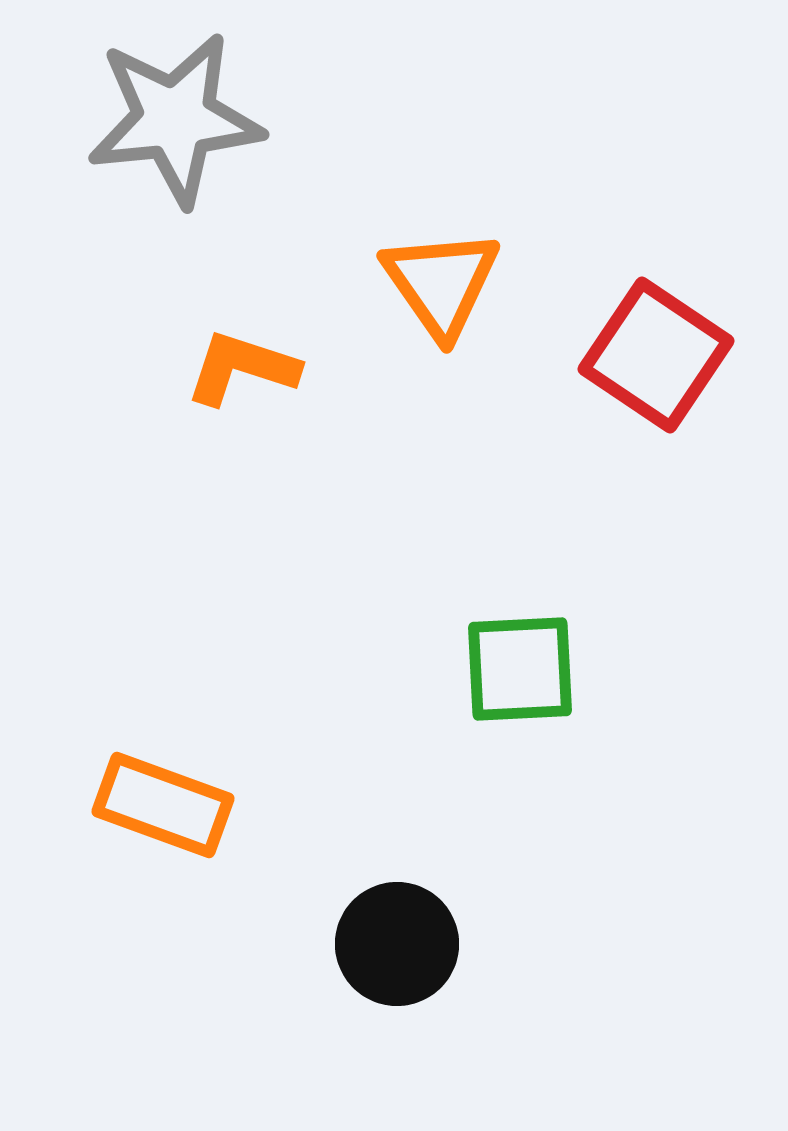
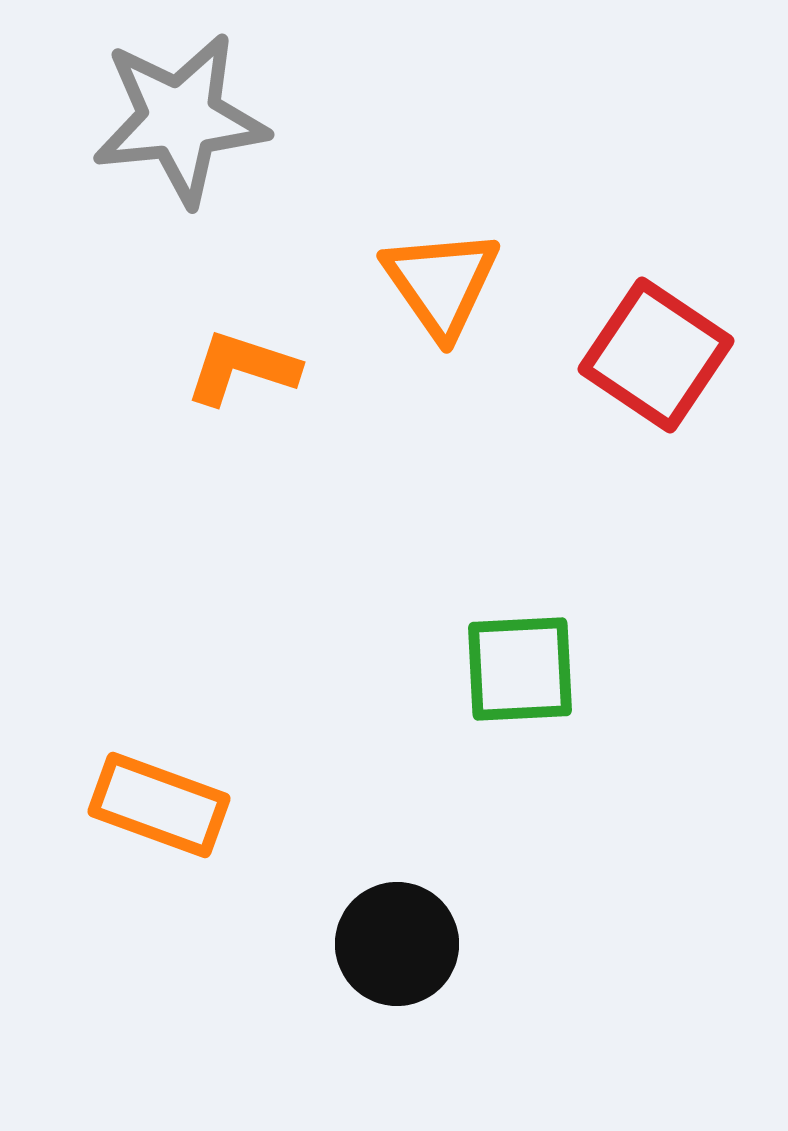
gray star: moved 5 px right
orange rectangle: moved 4 px left
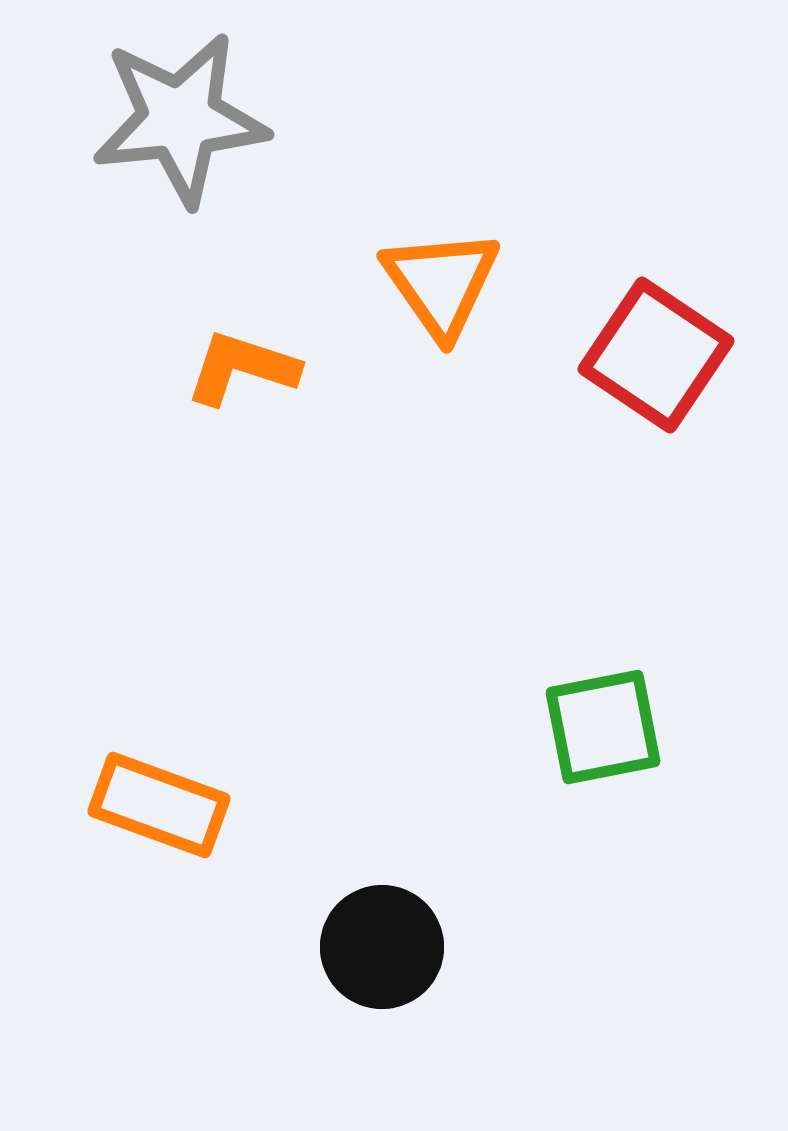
green square: moved 83 px right, 58 px down; rotated 8 degrees counterclockwise
black circle: moved 15 px left, 3 px down
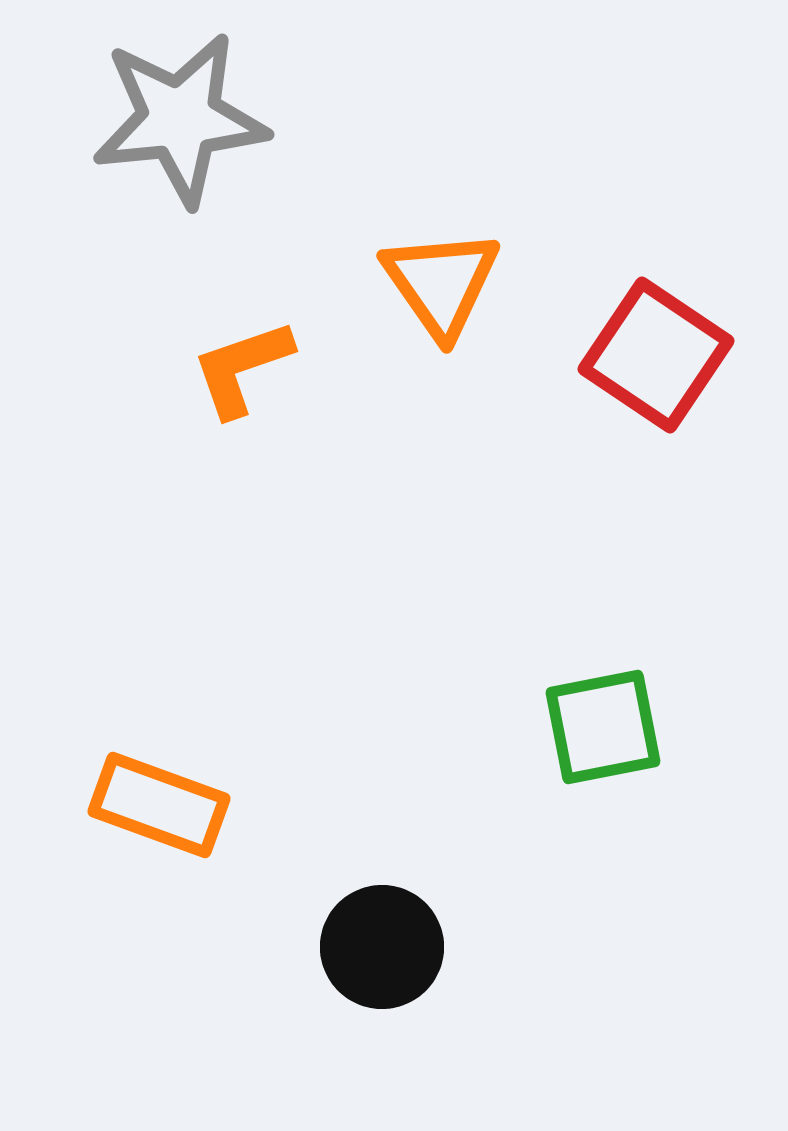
orange L-shape: rotated 37 degrees counterclockwise
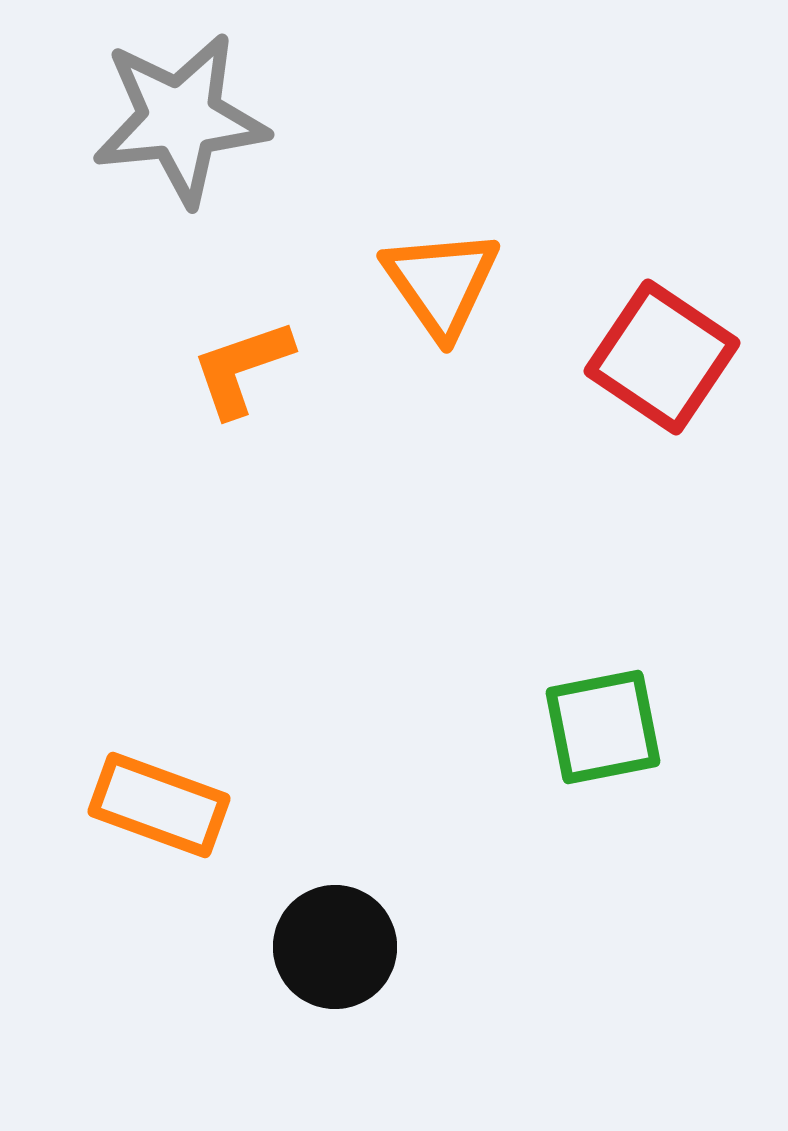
red square: moved 6 px right, 2 px down
black circle: moved 47 px left
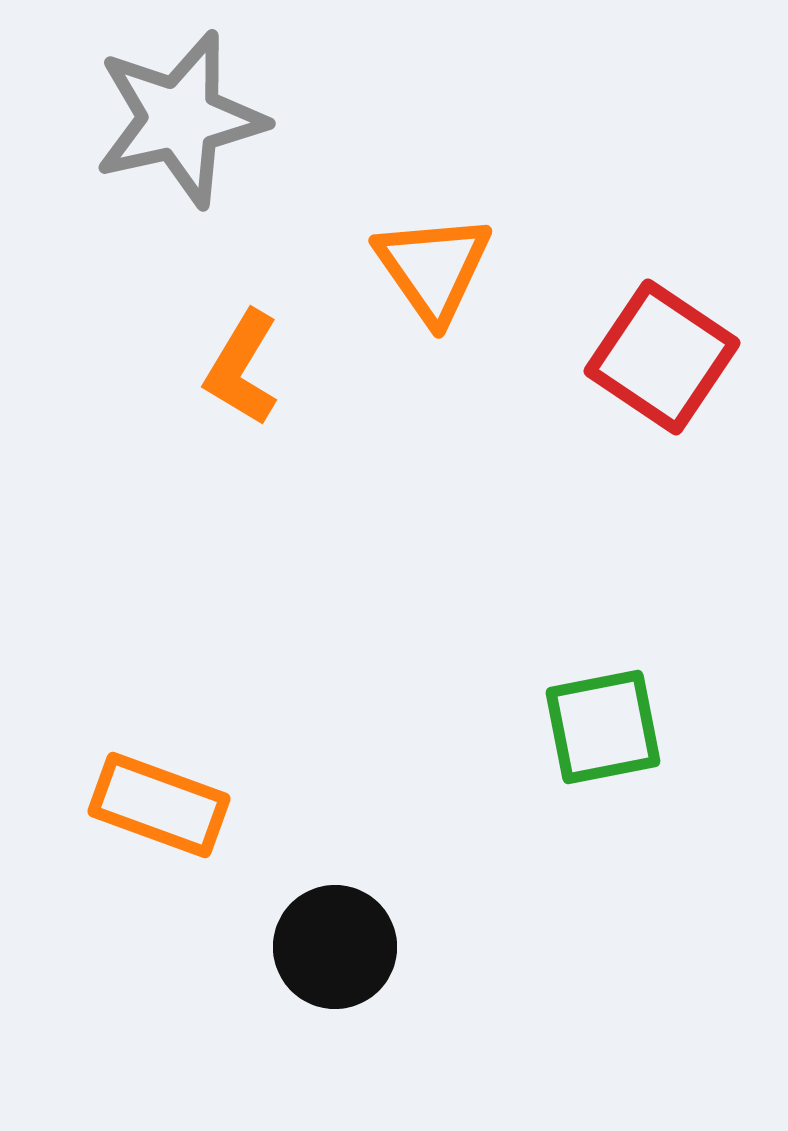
gray star: rotated 7 degrees counterclockwise
orange triangle: moved 8 px left, 15 px up
orange L-shape: rotated 40 degrees counterclockwise
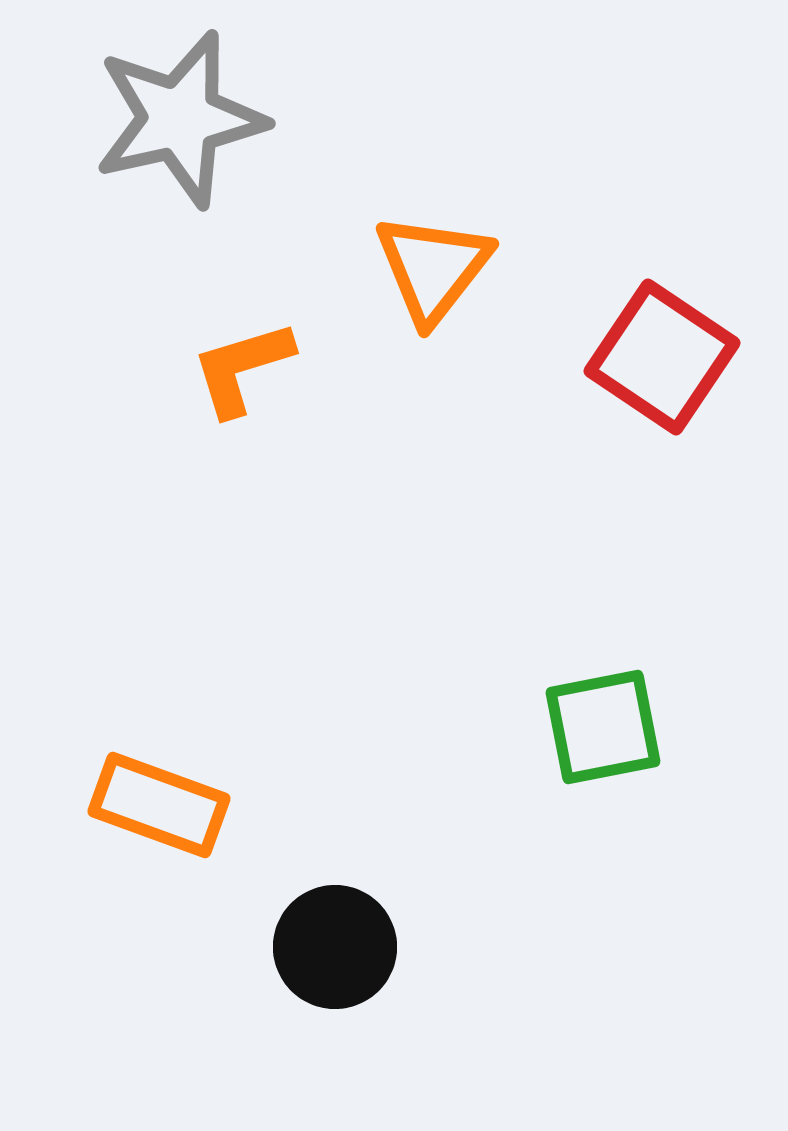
orange triangle: rotated 13 degrees clockwise
orange L-shape: rotated 42 degrees clockwise
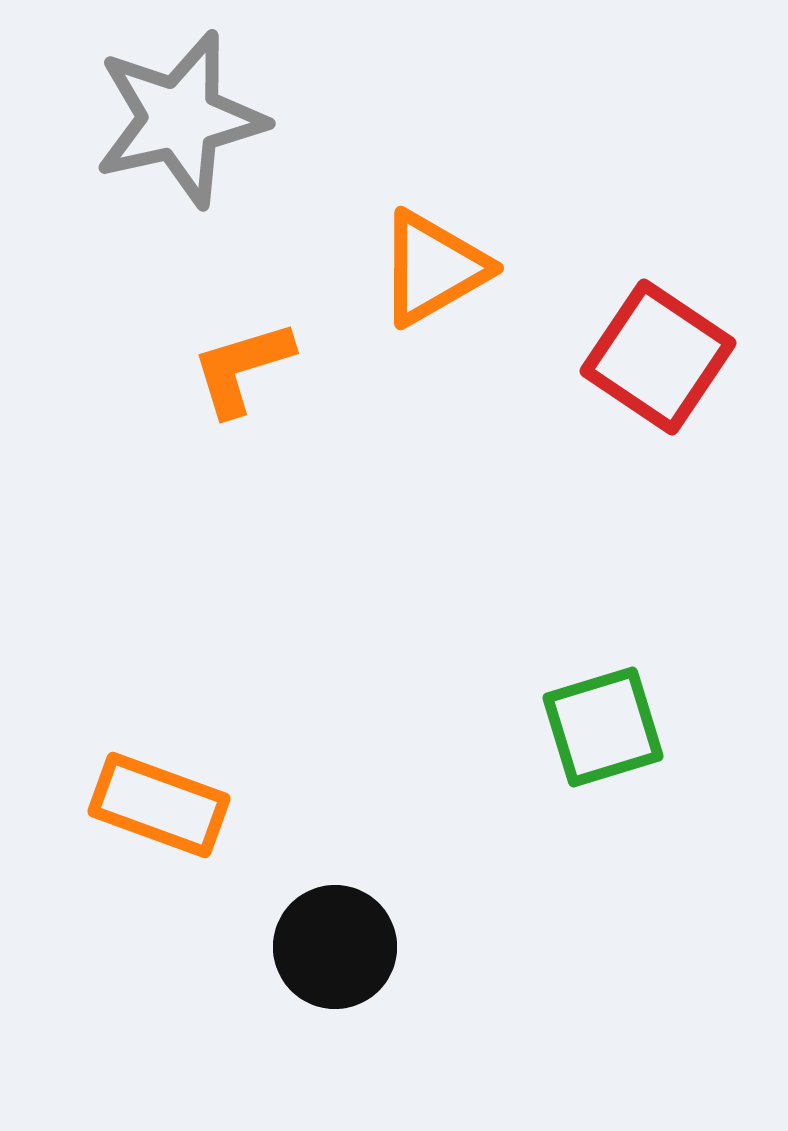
orange triangle: rotated 22 degrees clockwise
red square: moved 4 px left
green square: rotated 6 degrees counterclockwise
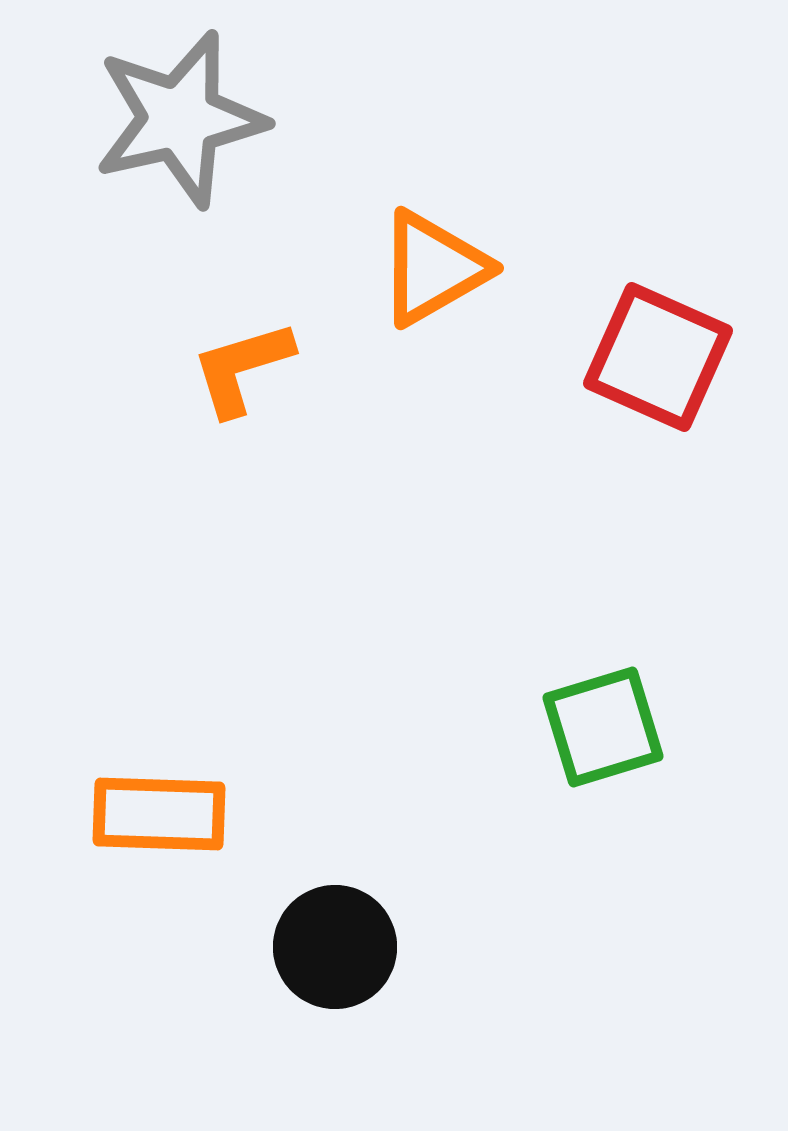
red square: rotated 10 degrees counterclockwise
orange rectangle: moved 9 px down; rotated 18 degrees counterclockwise
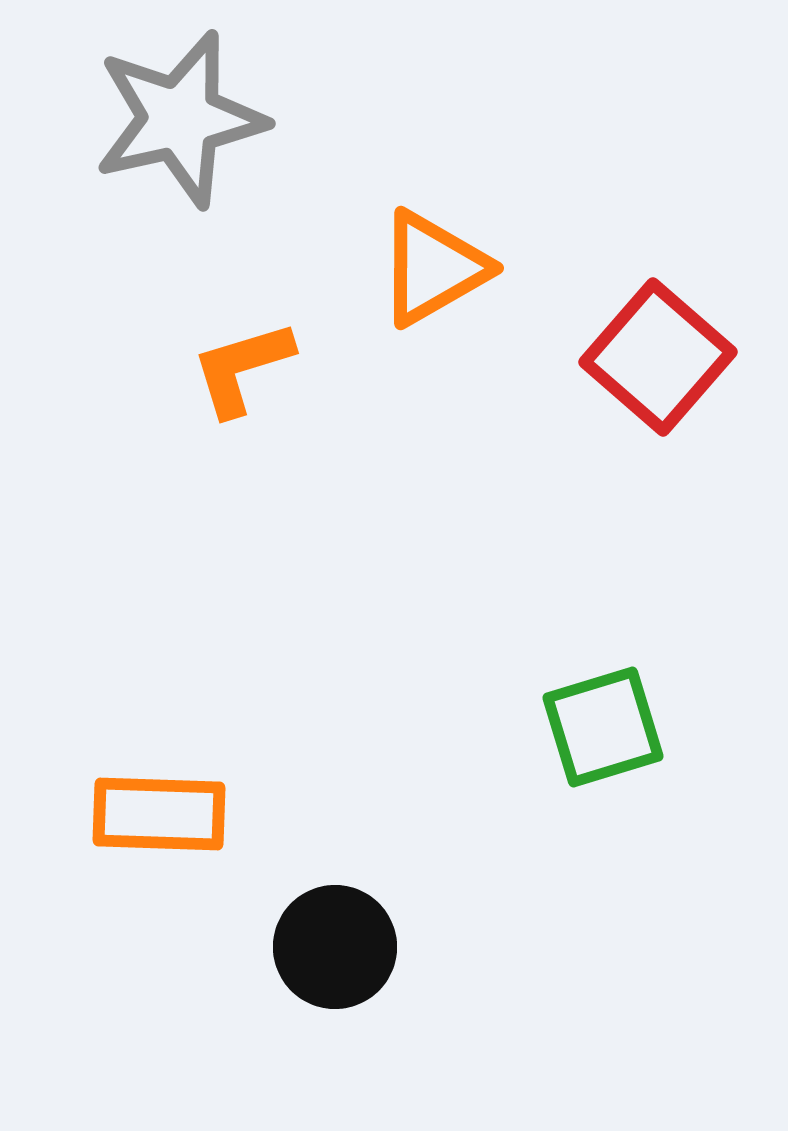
red square: rotated 17 degrees clockwise
